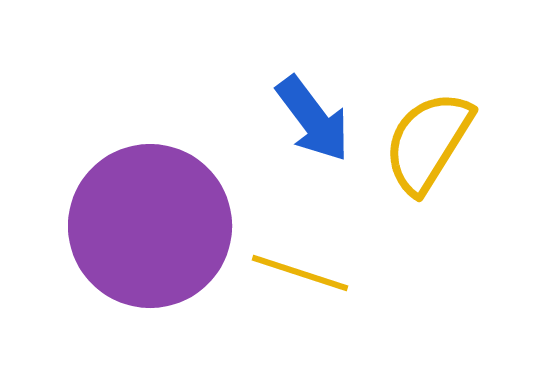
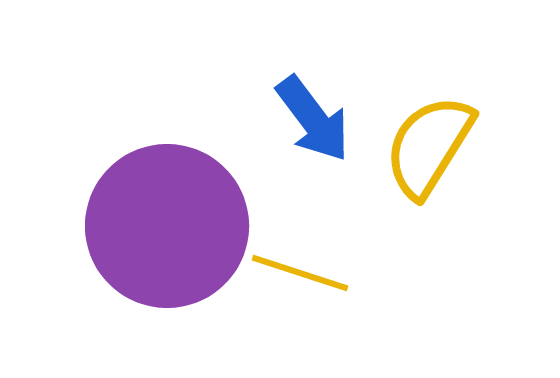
yellow semicircle: moved 1 px right, 4 px down
purple circle: moved 17 px right
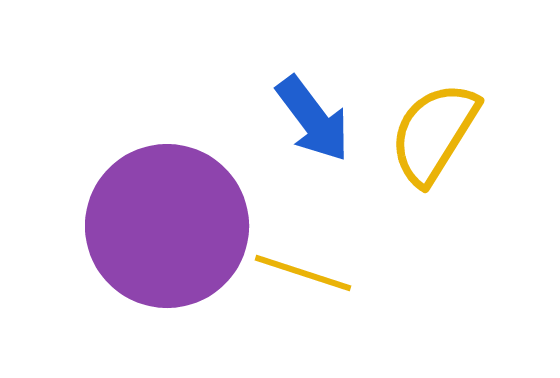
yellow semicircle: moved 5 px right, 13 px up
yellow line: moved 3 px right
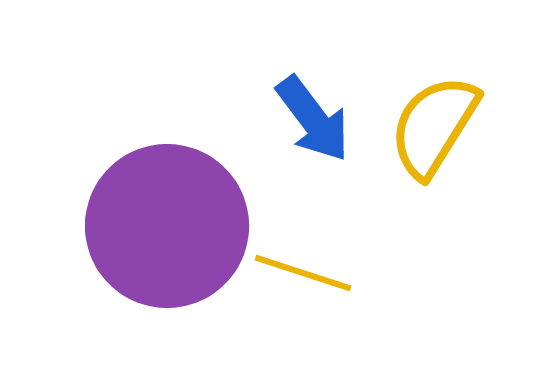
yellow semicircle: moved 7 px up
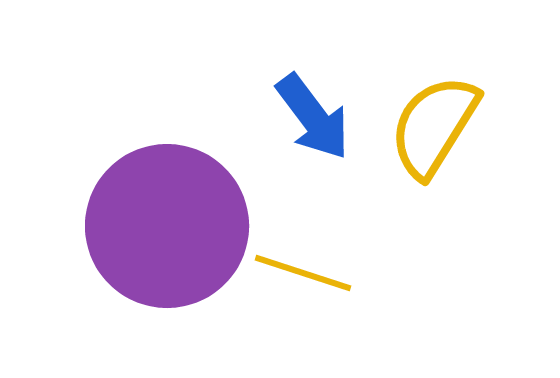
blue arrow: moved 2 px up
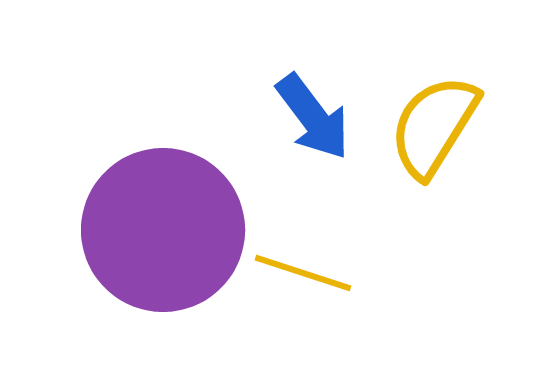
purple circle: moved 4 px left, 4 px down
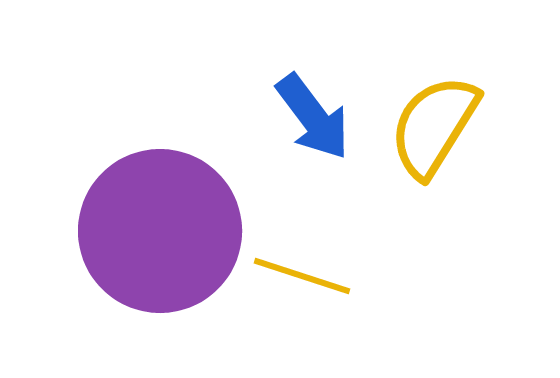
purple circle: moved 3 px left, 1 px down
yellow line: moved 1 px left, 3 px down
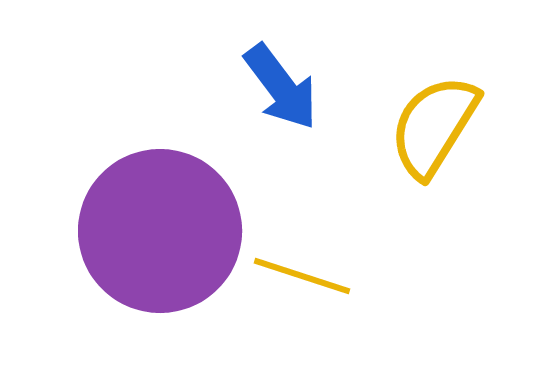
blue arrow: moved 32 px left, 30 px up
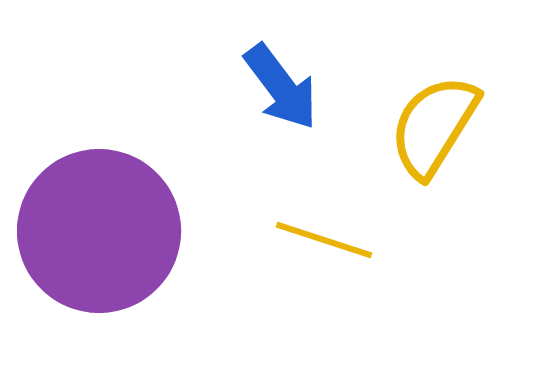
purple circle: moved 61 px left
yellow line: moved 22 px right, 36 px up
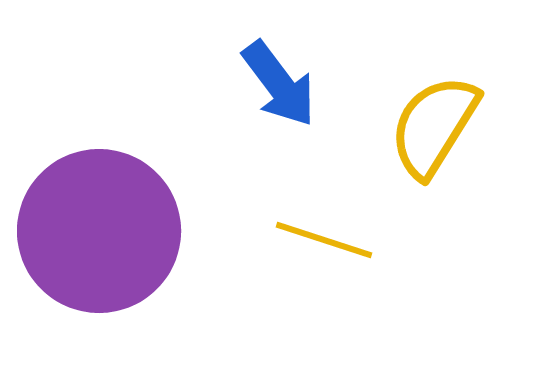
blue arrow: moved 2 px left, 3 px up
